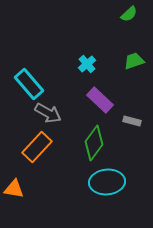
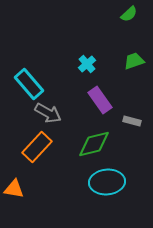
purple rectangle: rotated 12 degrees clockwise
green diamond: moved 1 px down; rotated 40 degrees clockwise
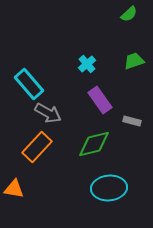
cyan ellipse: moved 2 px right, 6 px down
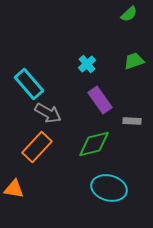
gray rectangle: rotated 12 degrees counterclockwise
cyan ellipse: rotated 20 degrees clockwise
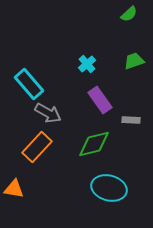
gray rectangle: moved 1 px left, 1 px up
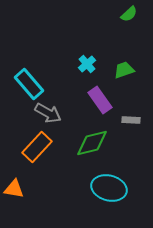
green trapezoid: moved 10 px left, 9 px down
green diamond: moved 2 px left, 1 px up
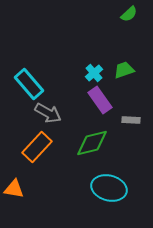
cyan cross: moved 7 px right, 9 px down
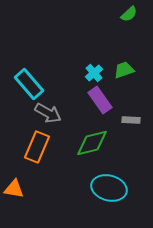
orange rectangle: rotated 20 degrees counterclockwise
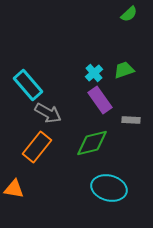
cyan rectangle: moved 1 px left, 1 px down
orange rectangle: rotated 16 degrees clockwise
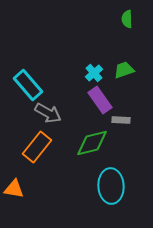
green semicircle: moved 2 px left, 5 px down; rotated 132 degrees clockwise
gray rectangle: moved 10 px left
cyan ellipse: moved 2 px right, 2 px up; rotated 72 degrees clockwise
